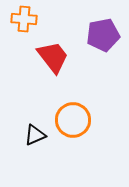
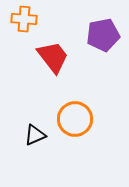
orange circle: moved 2 px right, 1 px up
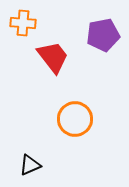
orange cross: moved 1 px left, 4 px down
black triangle: moved 5 px left, 30 px down
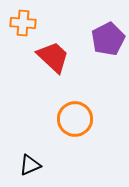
purple pentagon: moved 5 px right, 4 px down; rotated 16 degrees counterclockwise
red trapezoid: rotated 9 degrees counterclockwise
